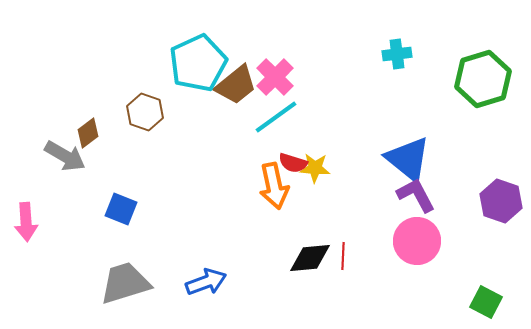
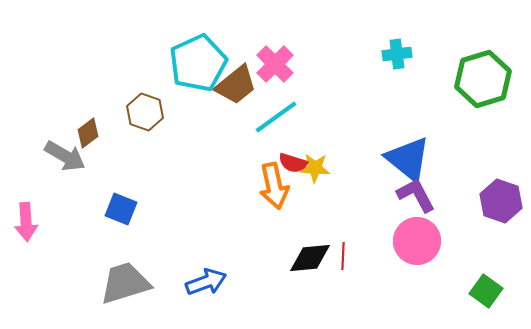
pink cross: moved 13 px up
green square: moved 11 px up; rotated 8 degrees clockwise
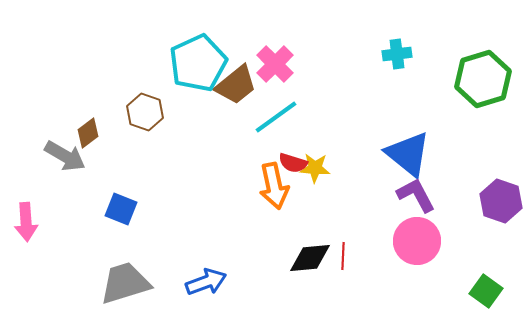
blue triangle: moved 5 px up
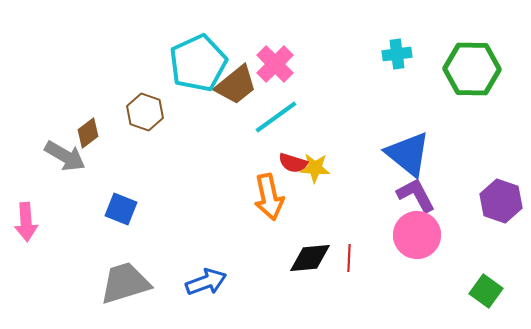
green hexagon: moved 11 px left, 10 px up; rotated 18 degrees clockwise
orange arrow: moved 5 px left, 11 px down
pink circle: moved 6 px up
red line: moved 6 px right, 2 px down
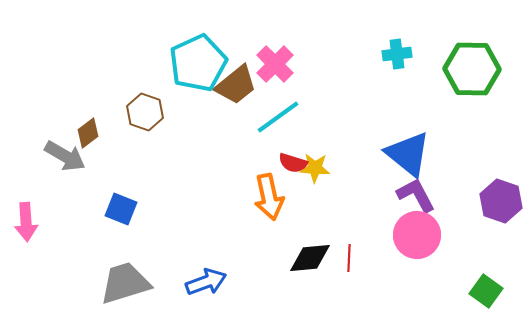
cyan line: moved 2 px right
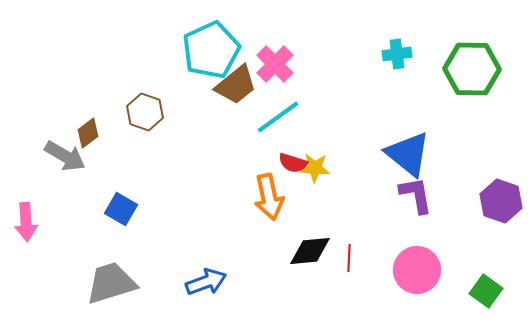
cyan pentagon: moved 13 px right, 13 px up
purple L-shape: rotated 18 degrees clockwise
blue square: rotated 8 degrees clockwise
pink circle: moved 35 px down
black diamond: moved 7 px up
gray trapezoid: moved 14 px left
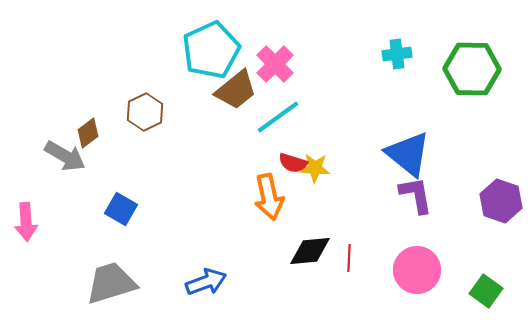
brown trapezoid: moved 5 px down
brown hexagon: rotated 15 degrees clockwise
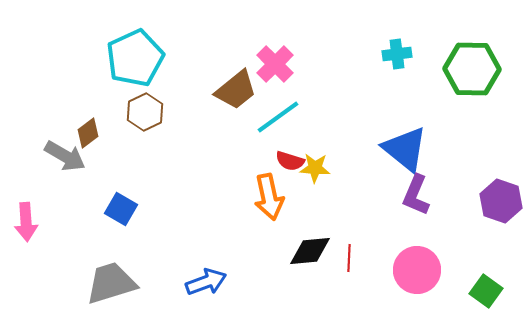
cyan pentagon: moved 76 px left, 8 px down
blue triangle: moved 3 px left, 5 px up
red semicircle: moved 3 px left, 2 px up
purple L-shape: rotated 147 degrees counterclockwise
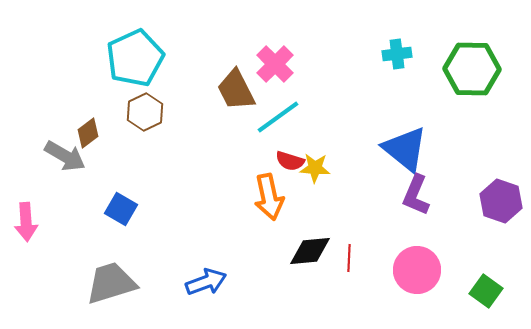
brown trapezoid: rotated 102 degrees clockwise
